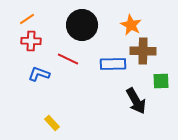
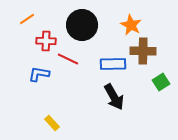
red cross: moved 15 px right
blue L-shape: rotated 10 degrees counterclockwise
green square: moved 1 px down; rotated 30 degrees counterclockwise
black arrow: moved 22 px left, 4 px up
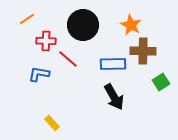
black circle: moved 1 px right
red line: rotated 15 degrees clockwise
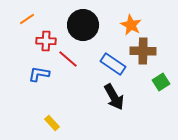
blue rectangle: rotated 35 degrees clockwise
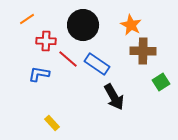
blue rectangle: moved 16 px left
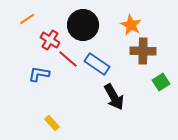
red cross: moved 4 px right, 1 px up; rotated 30 degrees clockwise
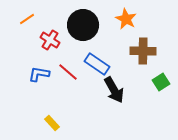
orange star: moved 5 px left, 6 px up
red line: moved 13 px down
black arrow: moved 7 px up
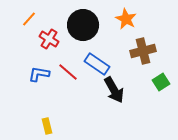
orange line: moved 2 px right; rotated 14 degrees counterclockwise
red cross: moved 1 px left, 1 px up
brown cross: rotated 15 degrees counterclockwise
yellow rectangle: moved 5 px left, 3 px down; rotated 28 degrees clockwise
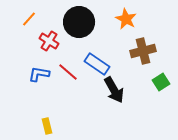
black circle: moved 4 px left, 3 px up
red cross: moved 2 px down
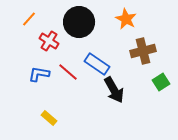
yellow rectangle: moved 2 px right, 8 px up; rotated 35 degrees counterclockwise
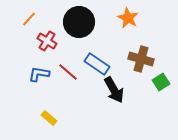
orange star: moved 2 px right, 1 px up
red cross: moved 2 px left
brown cross: moved 2 px left, 8 px down; rotated 30 degrees clockwise
